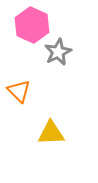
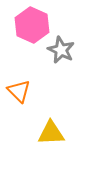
gray star: moved 3 px right, 2 px up; rotated 20 degrees counterclockwise
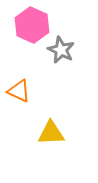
orange triangle: rotated 20 degrees counterclockwise
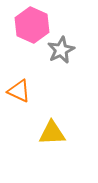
gray star: rotated 20 degrees clockwise
yellow triangle: moved 1 px right
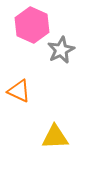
yellow triangle: moved 3 px right, 4 px down
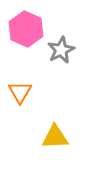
pink hexagon: moved 6 px left, 4 px down
orange triangle: moved 1 px right, 1 px down; rotated 35 degrees clockwise
